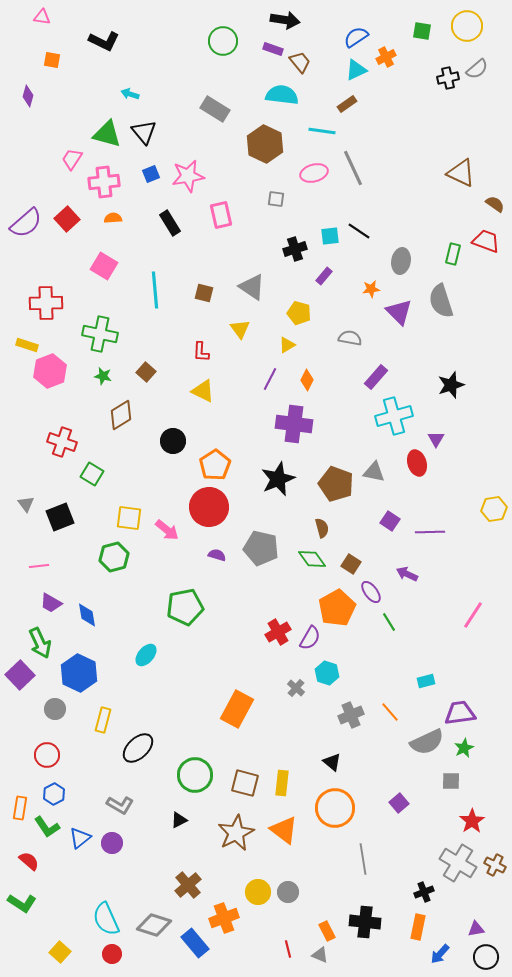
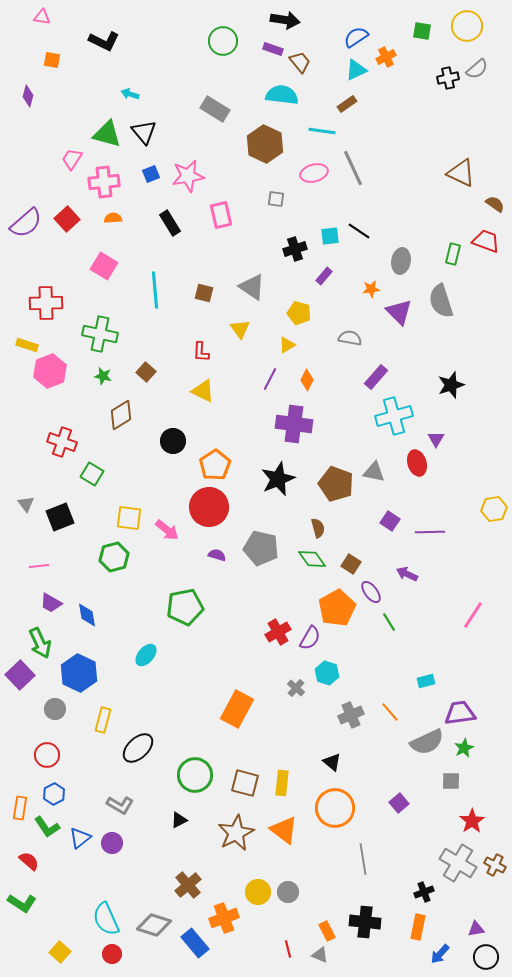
brown semicircle at (322, 528): moved 4 px left
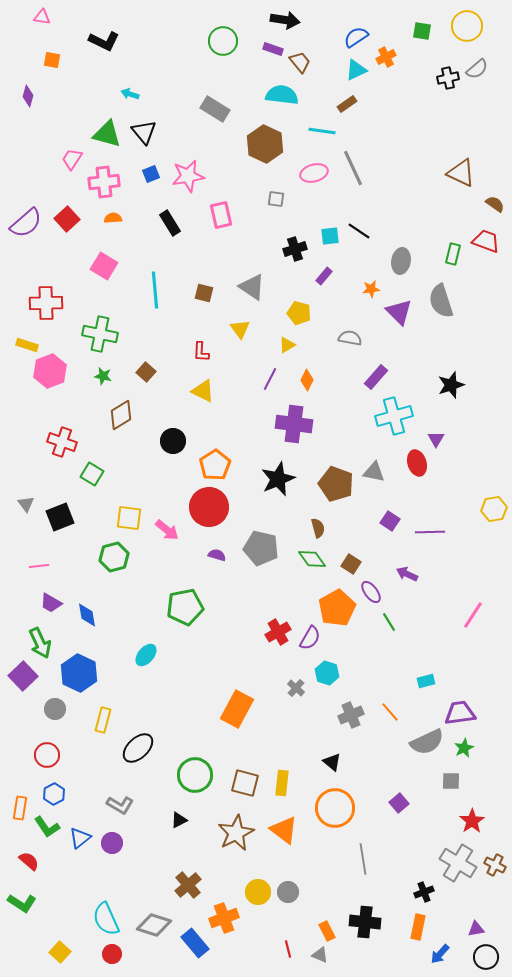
purple square at (20, 675): moved 3 px right, 1 px down
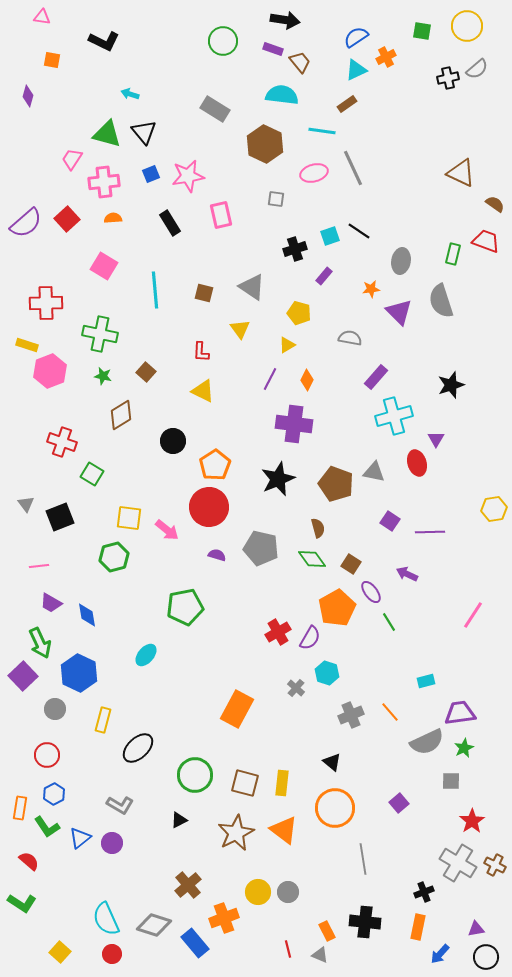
cyan square at (330, 236): rotated 12 degrees counterclockwise
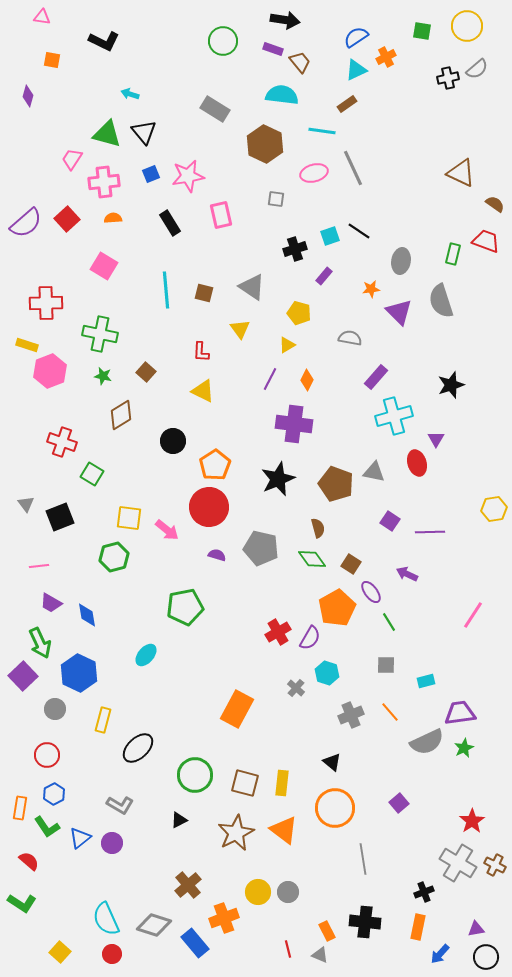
cyan line at (155, 290): moved 11 px right
gray square at (451, 781): moved 65 px left, 116 px up
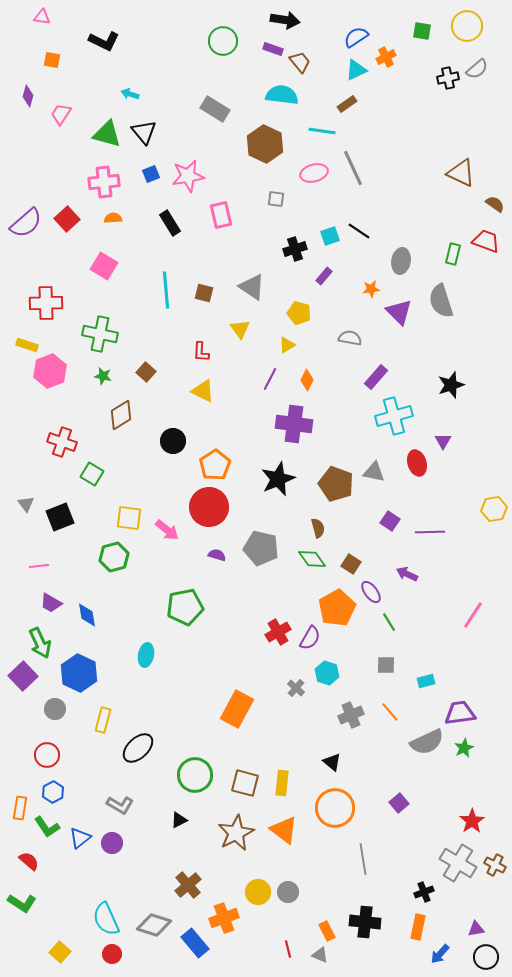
pink trapezoid at (72, 159): moved 11 px left, 45 px up
purple triangle at (436, 439): moved 7 px right, 2 px down
cyan ellipse at (146, 655): rotated 30 degrees counterclockwise
blue hexagon at (54, 794): moved 1 px left, 2 px up
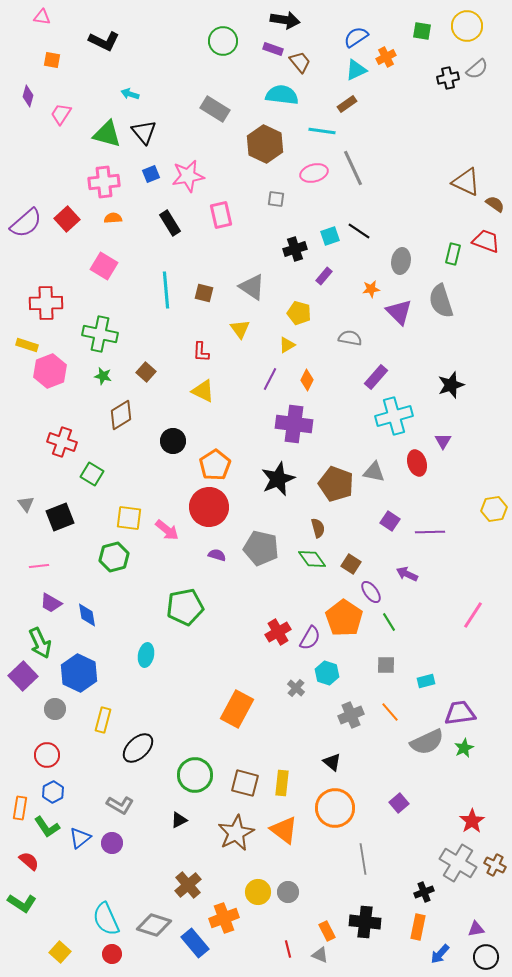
brown triangle at (461, 173): moved 5 px right, 9 px down
orange pentagon at (337, 608): moved 7 px right, 10 px down; rotated 9 degrees counterclockwise
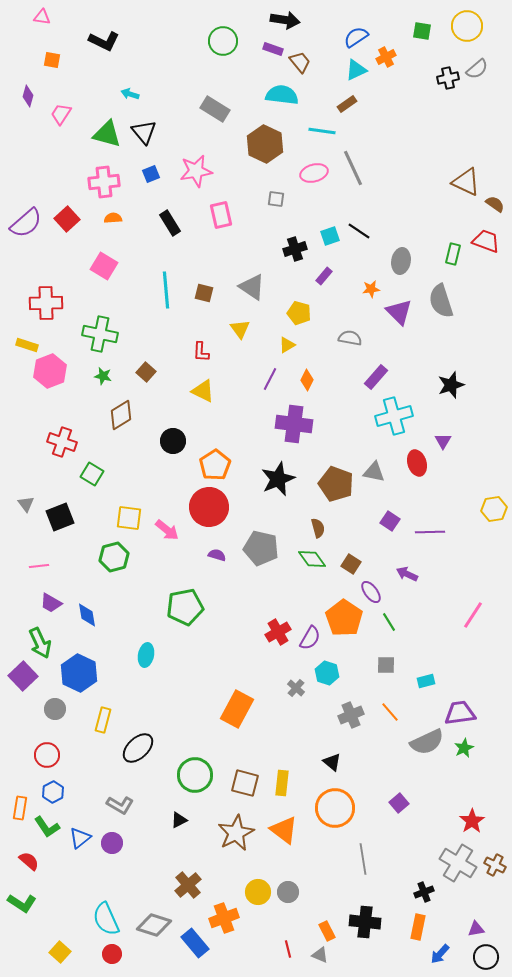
pink star at (188, 176): moved 8 px right, 5 px up
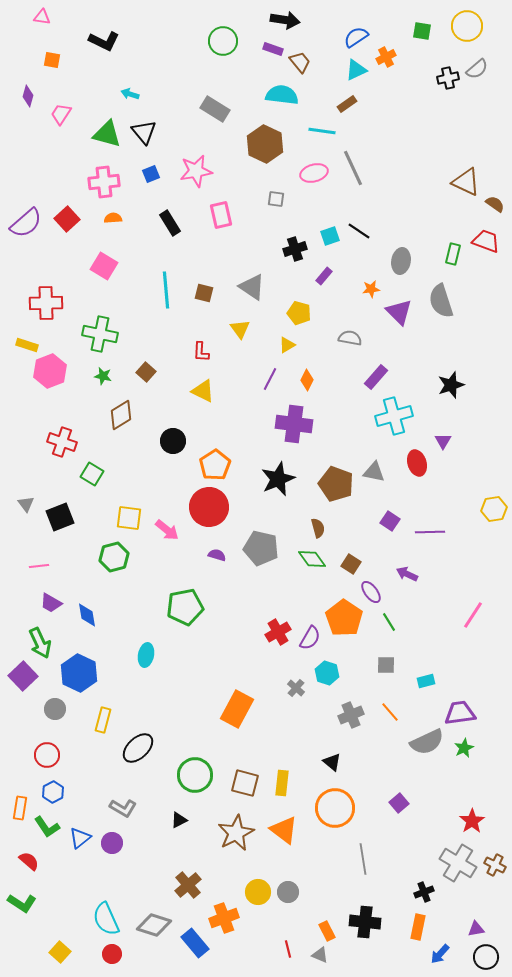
gray L-shape at (120, 805): moved 3 px right, 3 px down
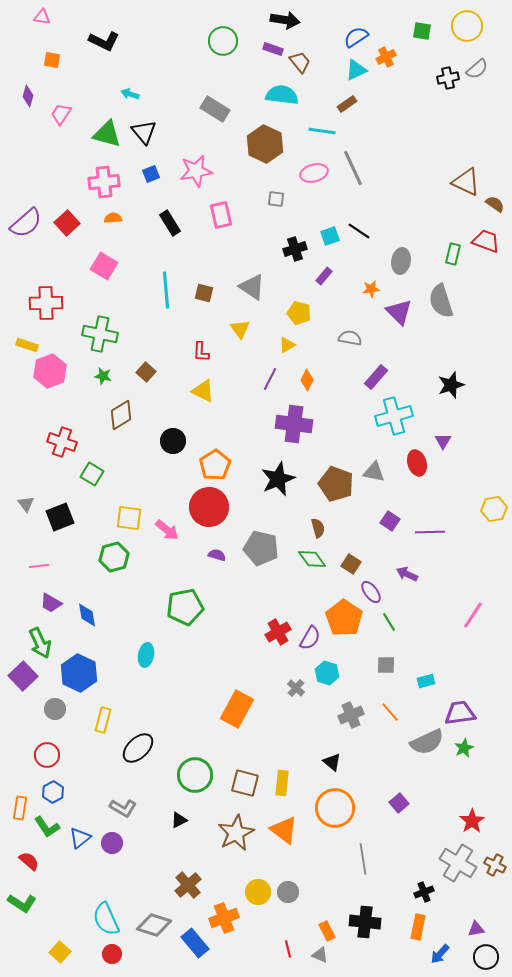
red square at (67, 219): moved 4 px down
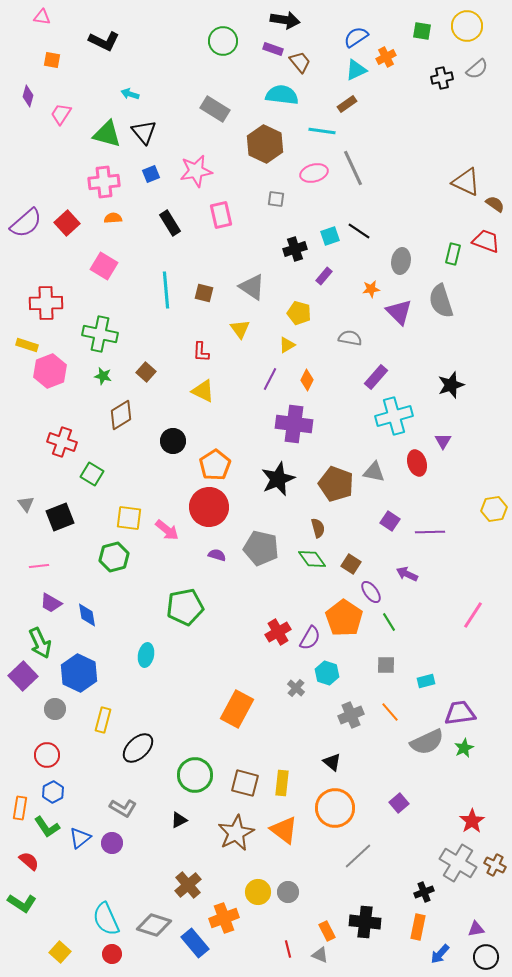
black cross at (448, 78): moved 6 px left
gray line at (363, 859): moved 5 px left, 3 px up; rotated 56 degrees clockwise
